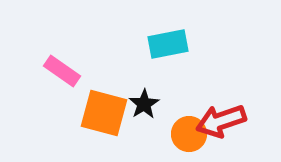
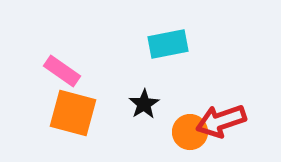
orange square: moved 31 px left
orange circle: moved 1 px right, 2 px up
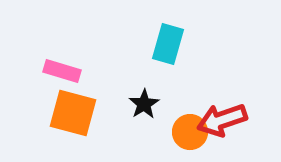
cyan rectangle: rotated 63 degrees counterclockwise
pink rectangle: rotated 18 degrees counterclockwise
red arrow: moved 1 px right, 1 px up
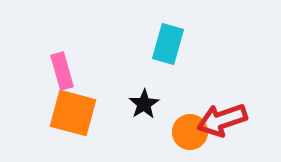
pink rectangle: rotated 57 degrees clockwise
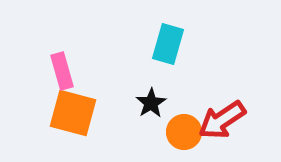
black star: moved 7 px right, 1 px up
red arrow: rotated 15 degrees counterclockwise
orange circle: moved 6 px left
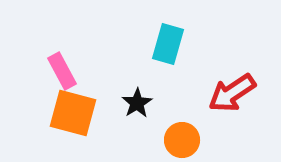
pink rectangle: rotated 12 degrees counterclockwise
black star: moved 14 px left
red arrow: moved 10 px right, 27 px up
orange circle: moved 2 px left, 8 px down
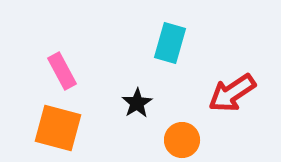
cyan rectangle: moved 2 px right, 1 px up
orange square: moved 15 px left, 15 px down
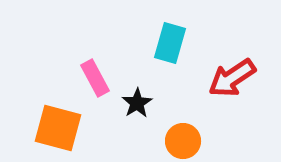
pink rectangle: moved 33 px right, 7 px down
red arrow: moved 15 px up
orange circle: moved 1 px right, 1 px down
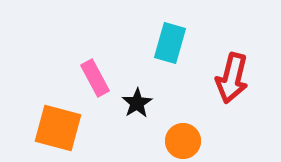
red arrow: rotated 42 degrees counterclockwise
